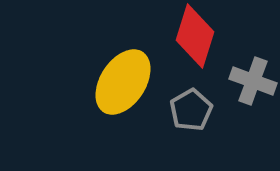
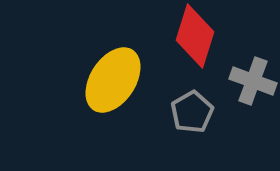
yellow ellipse: moved 10 px left, 2 px up
gray pentagon: moved 1 px right, 2 px down
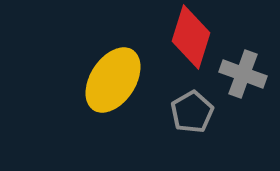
red diamond: moved 4 px left, 1 px down
gray cross: moved 10 px left, 7 px up
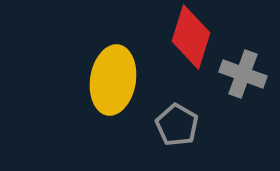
yellow ellipse: rotated 24 degrees counterclockwise
gray pentagon: moved 15 px left, 13 px down; rotated 12 degrees counterclockwise
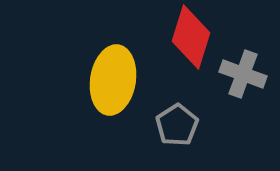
gray pentagon: rotated 9 degrees clockwise
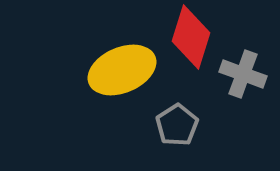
yellow ellipse: moved 9 px right, 10 px up; rotated 58 degrees clockwise
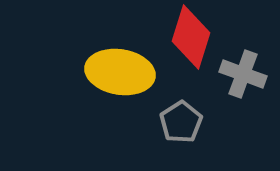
yellow ellipse: moved 2 px left, 2 px down; rotated 32 degrees clockwise
gray pentagon: moved 4 px right, 3 px up
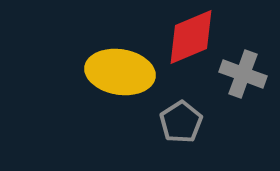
red diamond: rotated 50 degrees clockwise
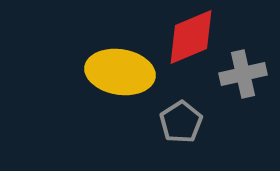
gray cross: rotated 33 degrees counterclockwise
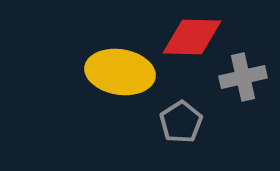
red diamond: moved 1 px right; rotated 24 degrees clockwise
gray cross: moved 3 px down
